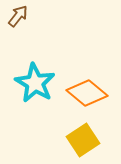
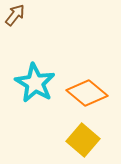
brown arrow: moved 3 px left, 1 px up
yellow square: rotated 16 degrees counterclockwise
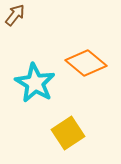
orange diamond: moved 1 px left, 30 px up
yellow square: moved 15 px left, 7 px up; rotated 16 degrees clockwise
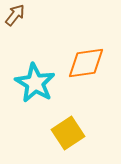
orange diamond: rotated 48 degrees counterclockwise
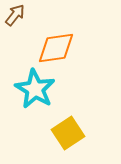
orange diamond: moved 30 px left, 15 px up
cyan star: moved 6 px down
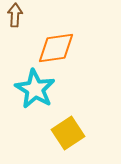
brown arrow: rotated 35 degrees counterclockwise
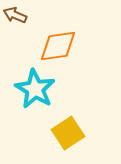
brown arrow: rotated 70 degrees counterclockwise
orange diamond: moved 2 px right, 2 px up
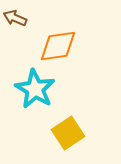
brown arrow: moved 3 px down
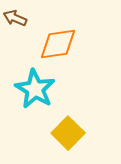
orange diamond: moved 2 px up
yellow square: rotated 12 degrees counterclockwise
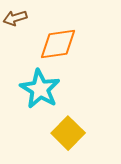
brown arrow: rotated 40 degrees counterclockwise
cyan star: moved 5 px right
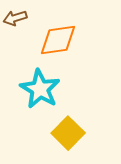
orange diamond: moved 4 px up
